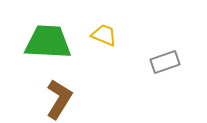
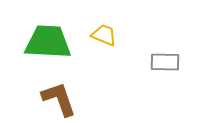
gray rectangle: rotated 20 degrees clockwise
brown L-shape: rotated 51 degrees counterclockwise
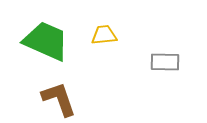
yellow trapezoid: rotated 28 degrees counterclockwise
green trapezoid: moved 2 px left, 1 px up; rotated 21 degrees clockwise
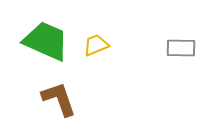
yellow trapezoid: moved 8 px left, 10 px down; rotated 16 degrees counterclockwise
gray rectangle: moved 16 px right, 14 px up
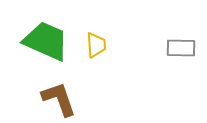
yellow trapezoid: rotated 108 degrees clockwise
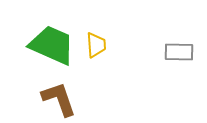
green trapezoid: moved 6 px right, 4 px down
gray rectangle: moved 2 px left, 4 px down
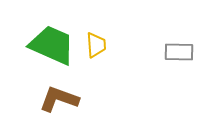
brown L-shape: rotated 51 degrees counterclockwise
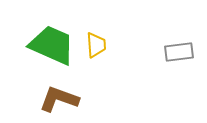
gray rectangle: rotated 8 degrees counterclockwise
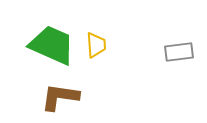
brown L-shape: moved 1 px right, 2 px up; rotated 12 degrees counterclockwise
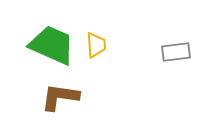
gray rectangle: moved 3 px left
